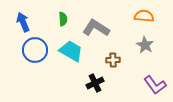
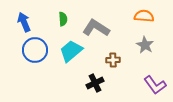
blue arrow: moved 1 px right
cyan trapezoid: rotated 70 degrees counterclockwise
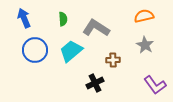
orange semicircle: rotated 18 degrees counterclockwise
blue arrow: moved 4 px up
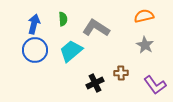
blue arrow: moved 10 px right, 6 px down; rotated 36 degrees clockwise
brown cross: moved 8 px right, 13 px down
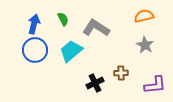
green semicircle: rotated 24 degrees counterclockwise
purple L-shape: rotated 60 degrees counterclockwise
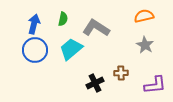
green semicircle: rotated 40 degrees clockwise
cyan trapezoid: moved 2 px up
